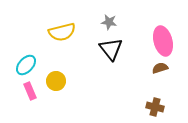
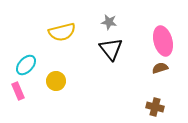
pink rectangle: moved 12 px left
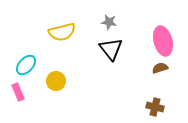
pink rectangle: moved 1 px down
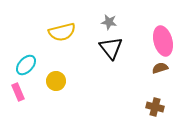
black triangle: moved 1 px up
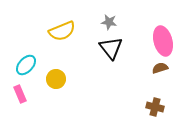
yellow semicircle: moved 1 px up; rotated 8 degrees counterclockwise
yellow circle: moved 2 px up
pink rectangle: moved 2 px right, 2 px down
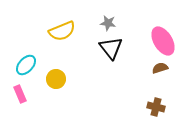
gray star: moved 1 px left, 1 px down
pink ellipse: rotated 16 degrees counterclockwise
brown cross: moved 1 px right
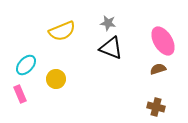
black triangle: rotated 30 degrees counterclockwise
brown semicircle: moved 2 px left, 1 px down
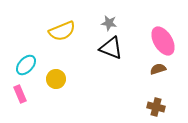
gray star: moved 1 px right
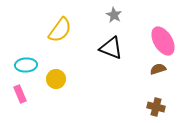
gray star: moved 5 px right, 8 px up; rotated 21 degrees clockwise
yellow semicircle: moved 2 px left, 1 px up; rotated 32 degrees counterclockwise
cyan ellipse: rotated 45 degrees clockwise
